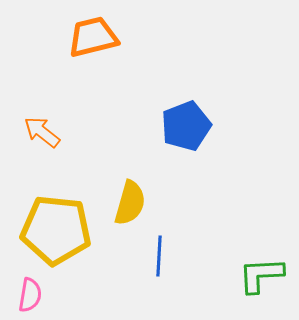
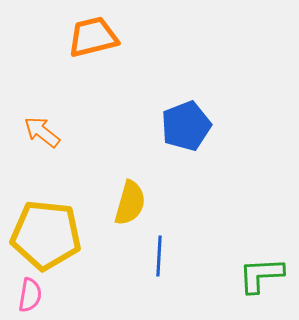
yellow pentagon: moved 10 px left, 5 px down
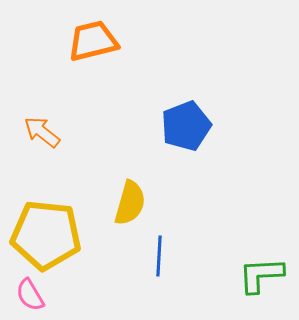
orange trapezoid: moved 4 px down
pink semicircle: rotated 140 degrees clockwise
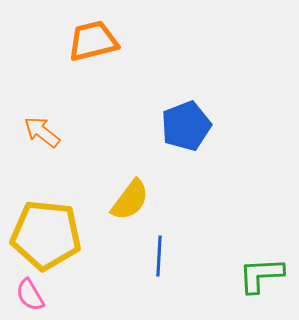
yellow semicircle: moved 3 px up; rotated 21 degrees clockwise
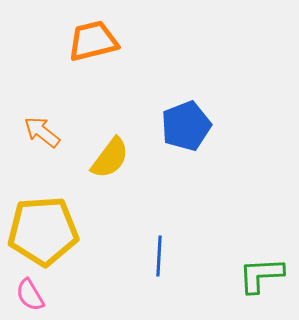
yellow semicircle: moved 20 px left, 42 px up
yellow pentagon: moved 3 px left, 4 px up; rotated 10 degrees counterclockwise
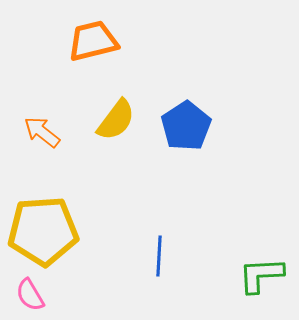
blue pentagon: rotated 12 degrees counterclockwise
yellow semicircle: moved 6 px right, 38 px up
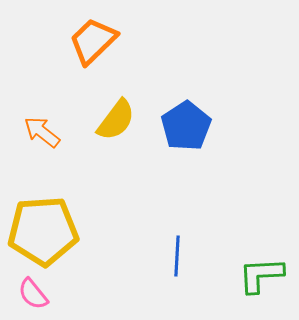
orange trapezoid: rotated 30 degrees counterclockwise
blue line: moved 18 px right
pink semicircle: moved 3 px right, 1 px up; rotated 8 degrees counterclockwise
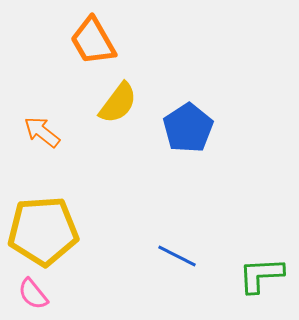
orange trapezoid: rotated 76 degrees counterclockwise
yellow semicircle: moved 2 px right, 17 px up
blue pentagon: moved 2 px right, 2 px down
blue line: rotated 66 degrees counterclockwise
